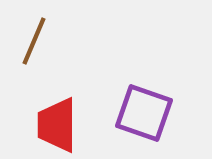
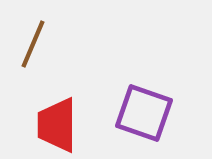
brown line: moved 1 px left, 3 px down
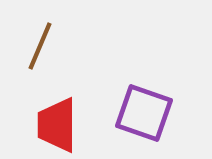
brown line: moved 7 px right, 2 px down
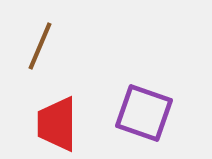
red trapezoid: moved 1 px up
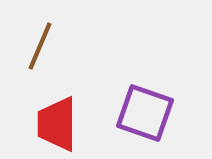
purple square: moved 1 px right
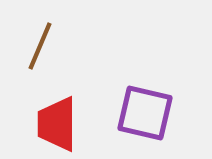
purple square: rotated 6 degrees counterclockwise
